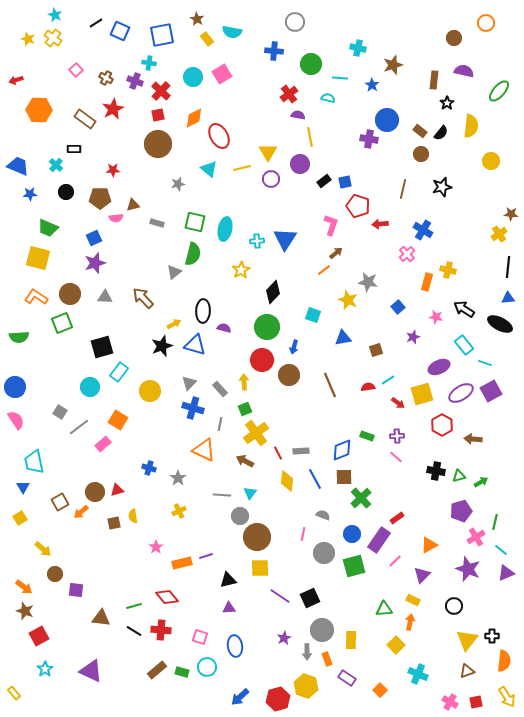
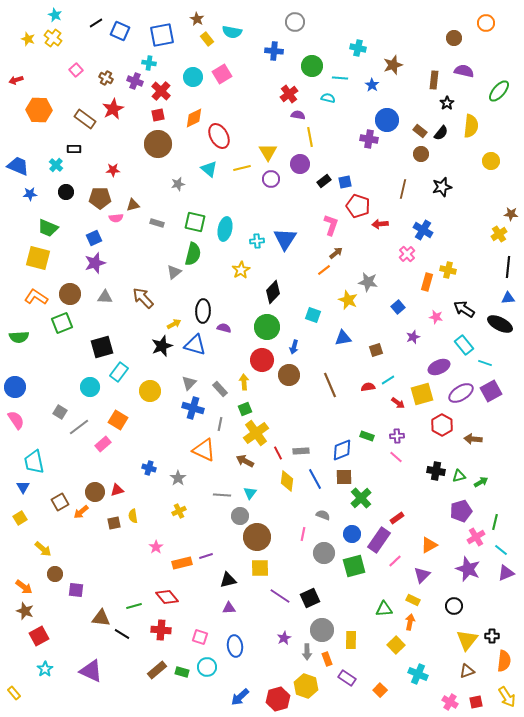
green circle at (311, 64): moved 1 px right, 2 px down
black line at (134, 631): moved 12 px left, 3 px down
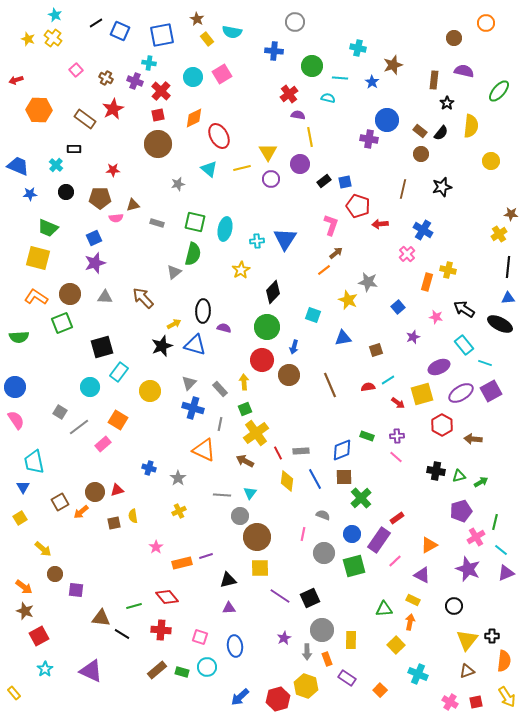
blue star at (372, 85): moved 3 px up
purple triangle at (422, 575): rotated 48 degrees counterclockwise
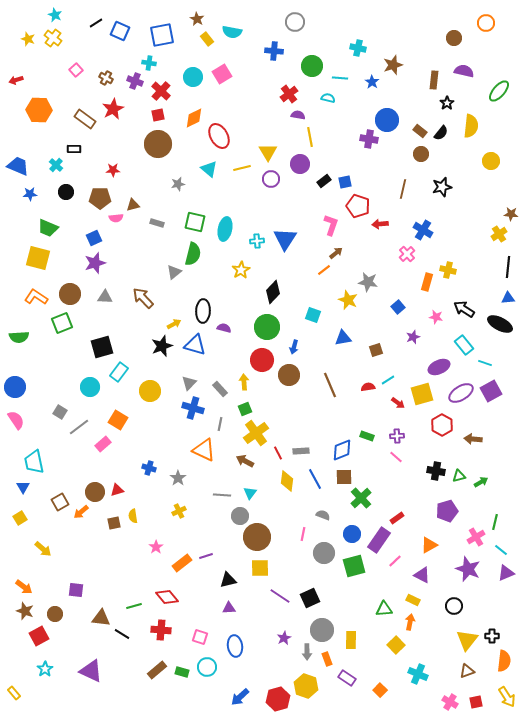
purple pentagon at (461, 511): moved 14 px left
orange rectangle at (182, 563): rotated 24 degrees counterclockwise
brown circle at (55, 574): moved 40 px down
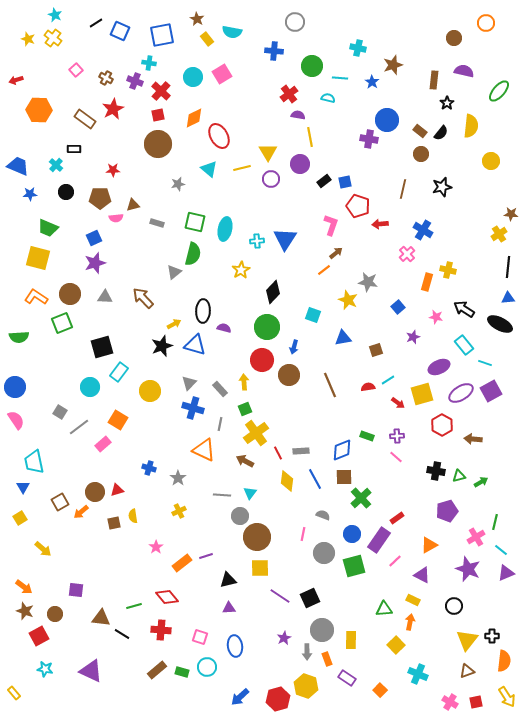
cyan star at (45, 669): rotated 28 degrees counterclockwise
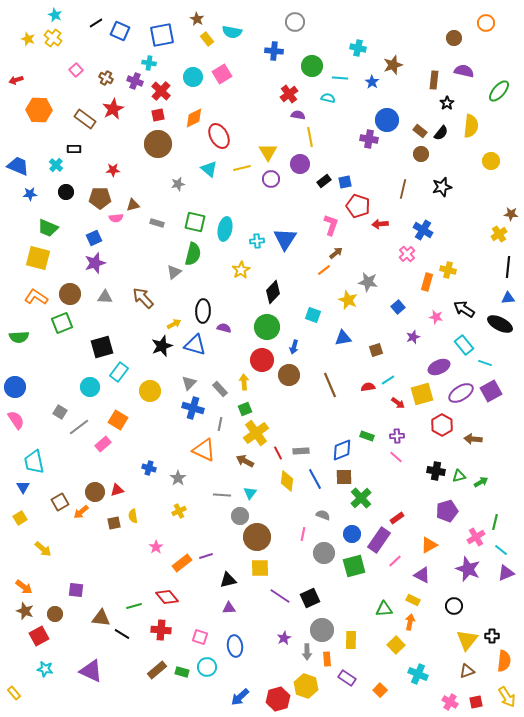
orange rectangle at (327, 659): rotated 16 degrees clockwise
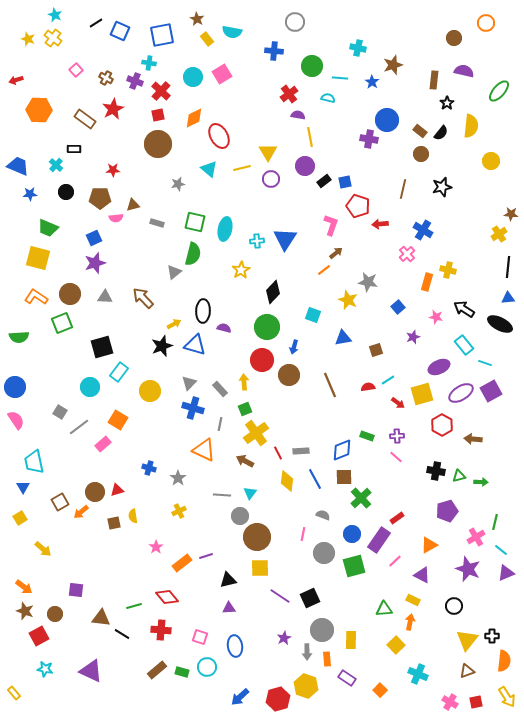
purple circle at (300, 164): moved 5 px right, 2 px down
green arrow at (481, 482): rotated 32 degrees clockwise
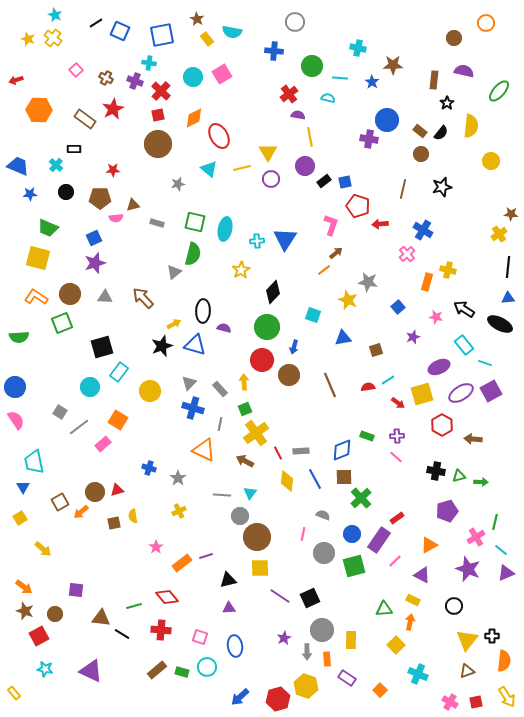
brown star at (393, 65): rotated 18 degrees clockwise
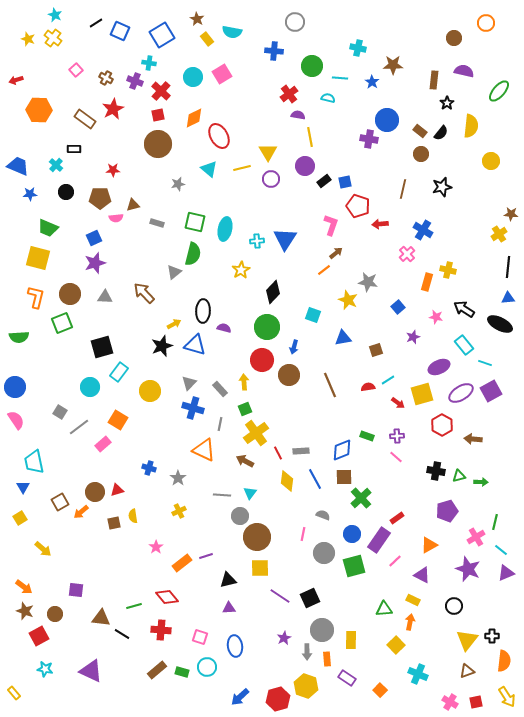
blue square at (162, 35): rotated 20 degrees counterclockwise
orange L-shape at (36, 297): rotated 70 degrees clockwise
brown arrow at (143, 298): moved 1 px right, 5 px up
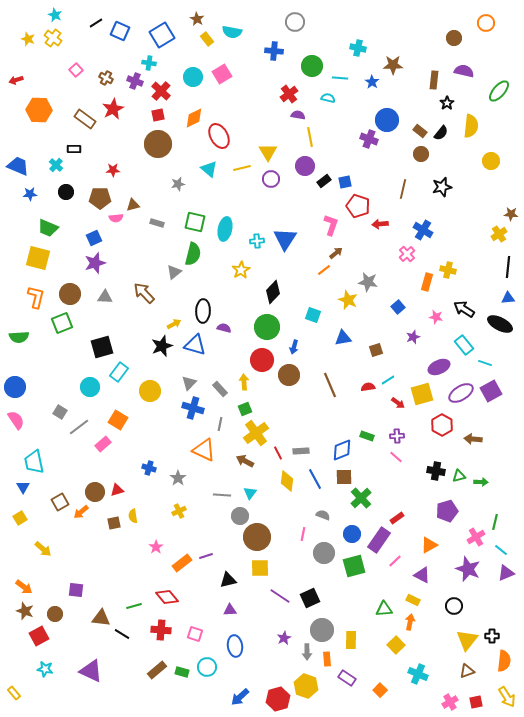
purple cross at (369, 139): rotated 12 degrees clockwise
purple triangle at (229, 608): moved 1 px right, 2 px down
pink square at (200, 637): moved 5 px left, 3 px up
pink cross at (450, 702): rotated 28 degrees clockwise
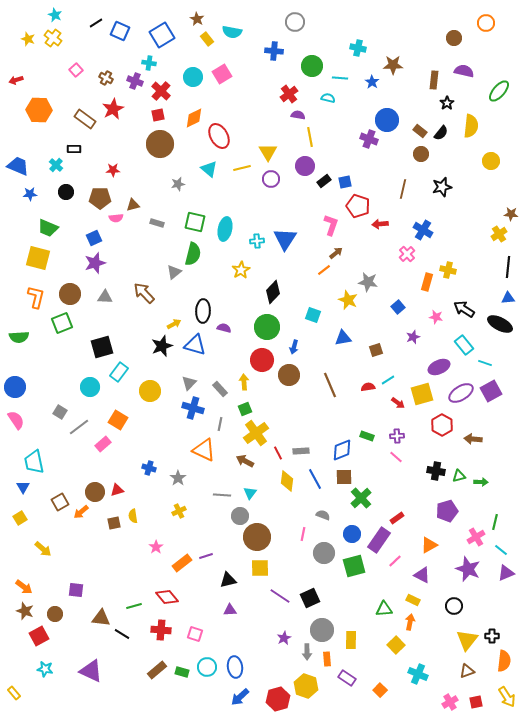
brown circle at (158, 144): moved 2 px right
blue ellipse at (235, 646): moved 21 px down
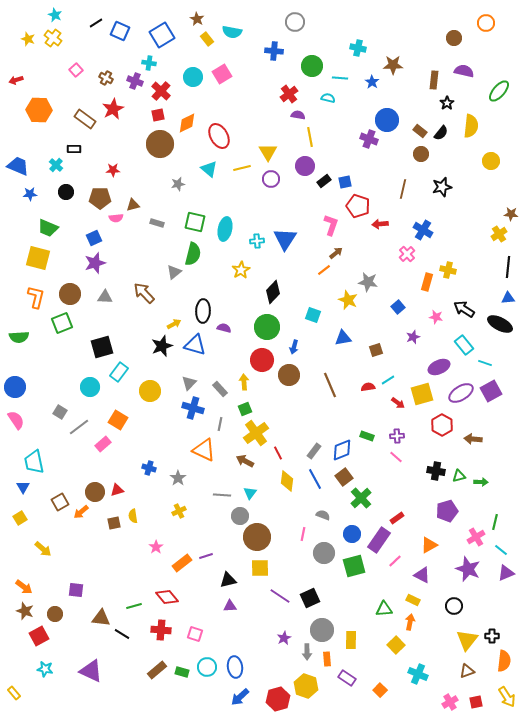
orange diamond at (194, 118): moved 7 px left, 5 px down
gray rectangle at (301, 451): moved 13 px right; rotated 49 degrees counterclockwise
brown square at (344, 477): rotated 36 degrees counterclockwise
purple triangle at (230, 610): moved 4 px up
